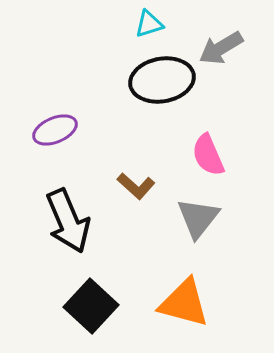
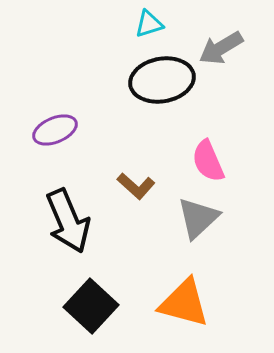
pink semicircle: moved 6 px down
gray triangle: rotated 9 degrees clockwise
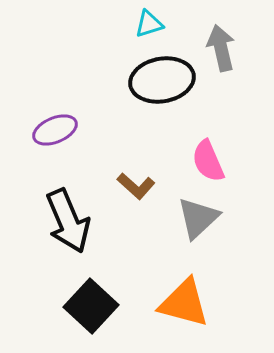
gray arrow: rotated 108 degrees clockwise
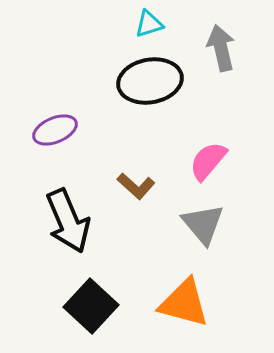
black ellipse: moved 12 px left, 1 px down
pink semicircle: rotated 63 degrees clockwise
gray triangle: moved 5 px right, 6 px down; rotated 27 degrees counterclockwise
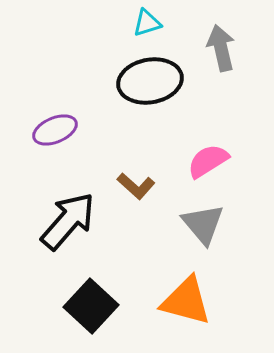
cyan triangle: moved 2 px left, 1 px up
pink semicircle: rotated 18 degrees clockwise
black arrow: rotated 116 degrees counterclockwise
orange triangle: moved 2 px right, 2 px up
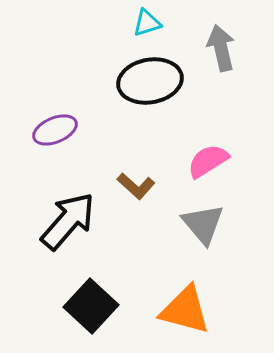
orange triangle: moved 1 px left, 9 px down
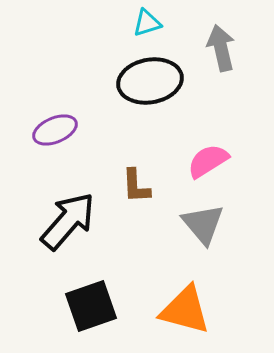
brown L-shape: rotated 45 degrees clockwise
black square: rotated 28 degrees clockwise
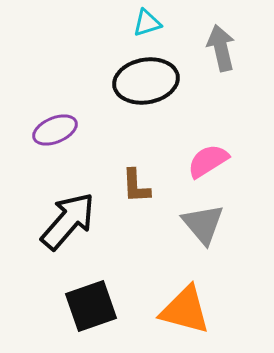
black ellipse: moved 4 px left
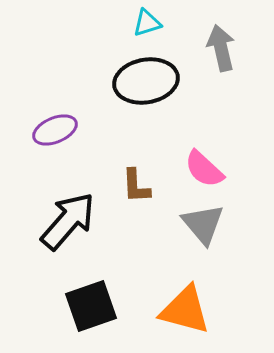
pink semicircle: moved 4 px left, 8 px down; rotated 105 degrees counterclockwise
